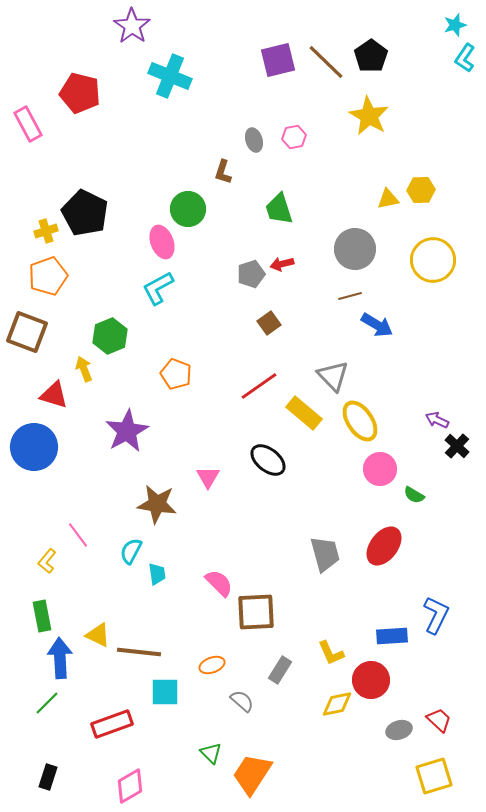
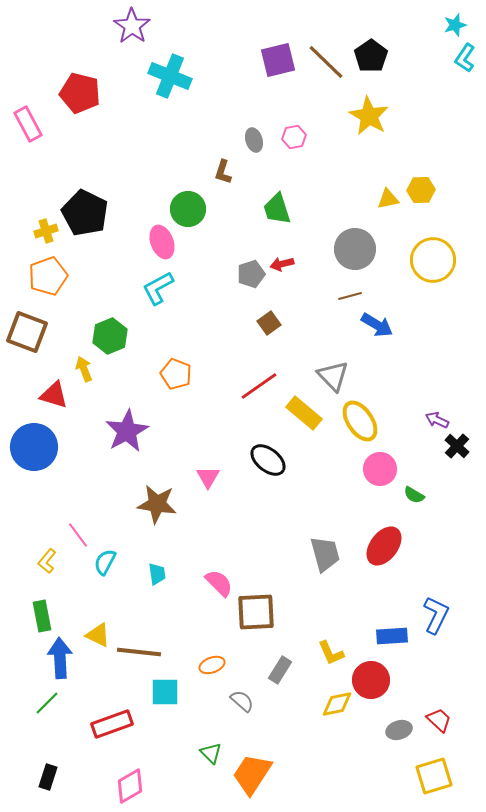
green trapezoid at (279, 209): moved 2 px left
cyan semicircle at (131, 551): moved 26 px left, 11 px down
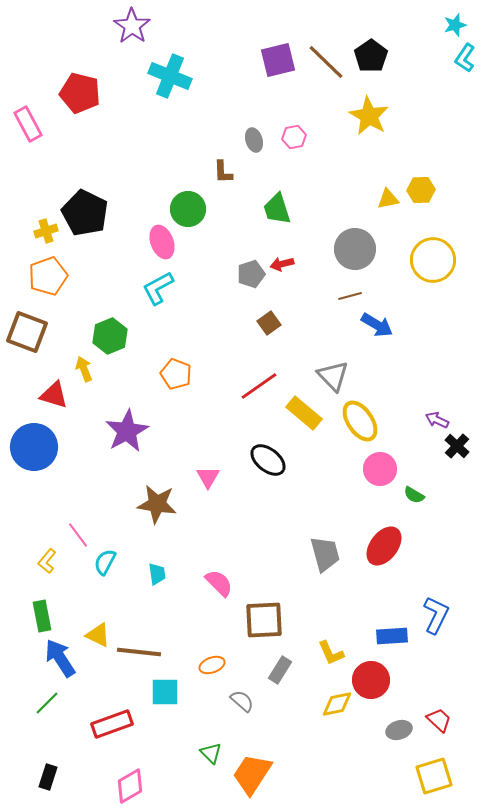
brown L-shape at (223, 172): rotated 20 degrees counterclockwise
brown square at (256, 612): moved 8 px right, 8 px down
blue arrow at (60, 658): rotated 30 degrees counterclockwise
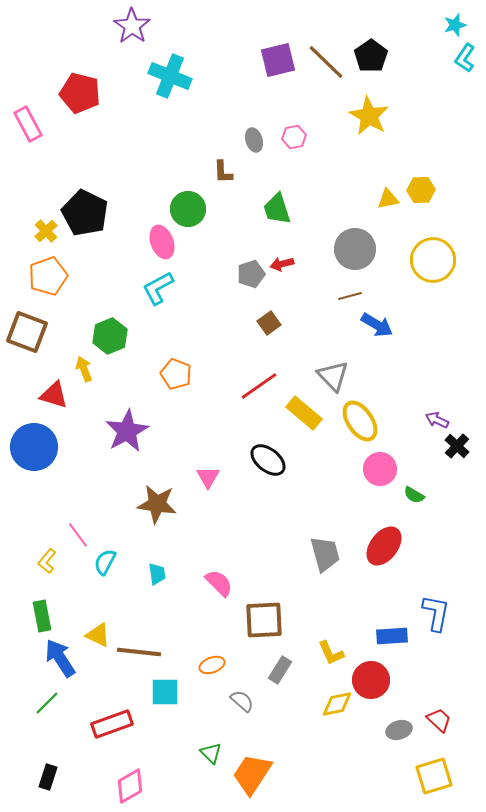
yellow cross at (46, 231): rotated 25 degrees counterclockwise
blue L-shape at (436, 615): moved 2 px up; rotated 15 degrees counterclockwise
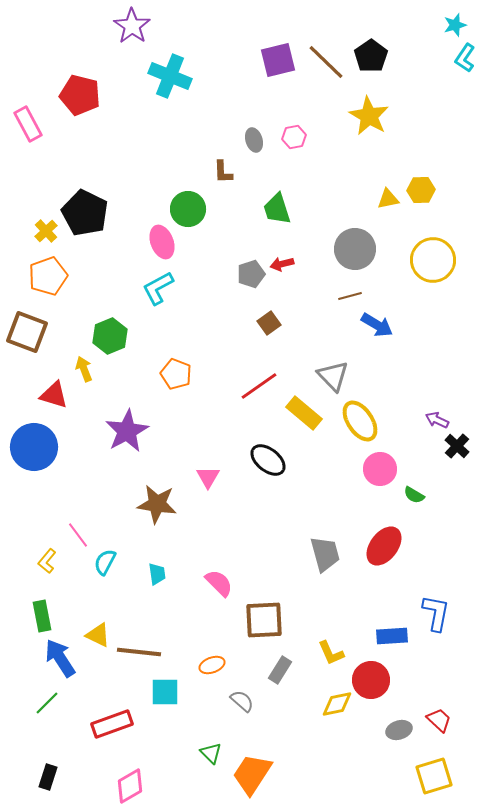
red pentagon at (80, 93): moved 2 px down
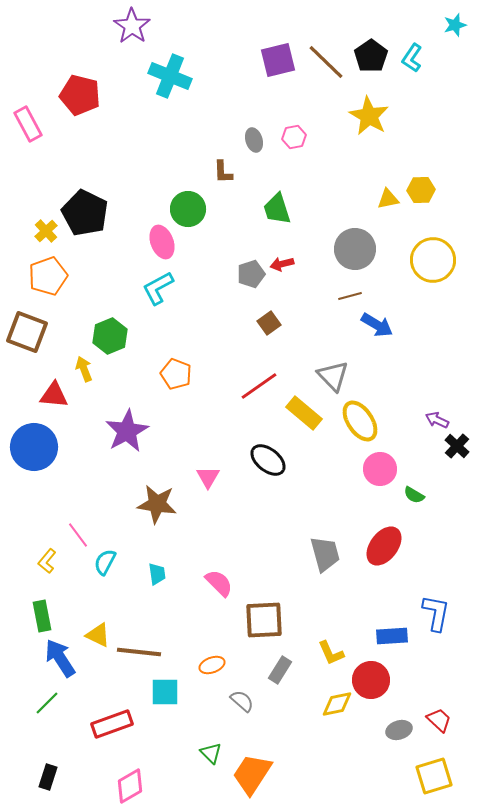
cyan L-shape at (465, 58): moved 53 px left
red triangle at (54, 395): rotated 12 degrees counterclockwise
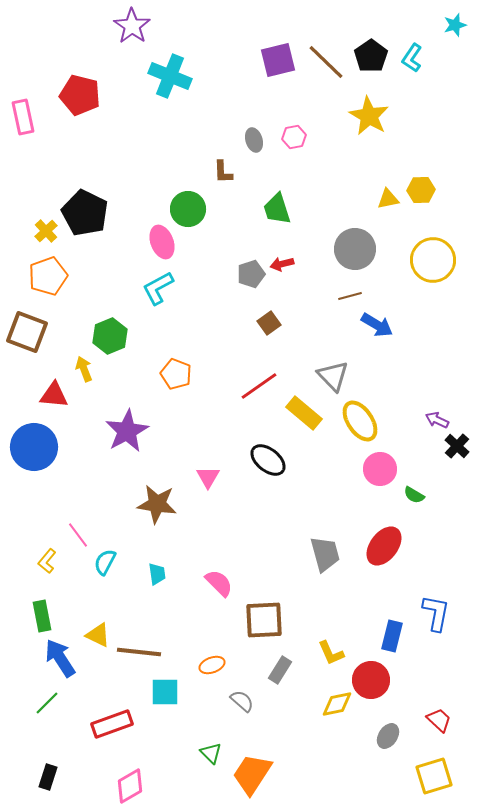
pink rectangle at (28, 124): moved 5 px left, 7 px up; rotated 16 degrees clockwise
blue rectangle at (392, 636): rotated 72 degrees counterclockwise
gray ellipse at (399, 730): moved 11 px left, 6 px down; rotated 40 degrees counterclockwise
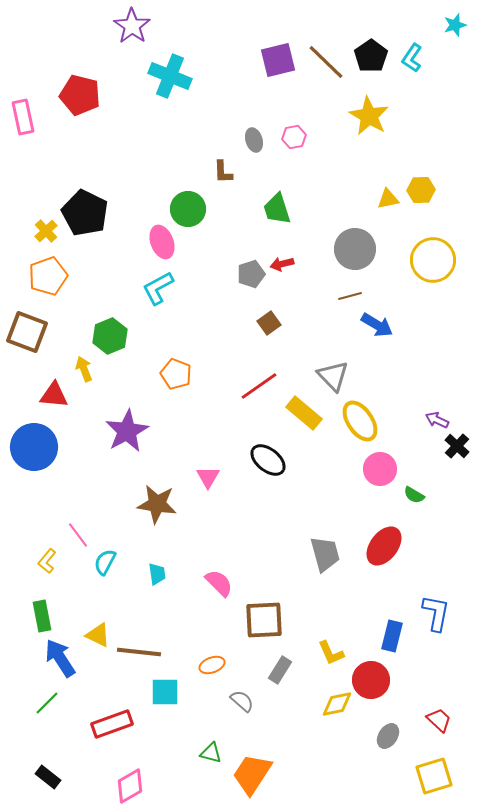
green triangle at (211, 753): rotated 30 degrees counterclockwise
black rectangle at (48, 777): rotated 70 degrees counterclockwise
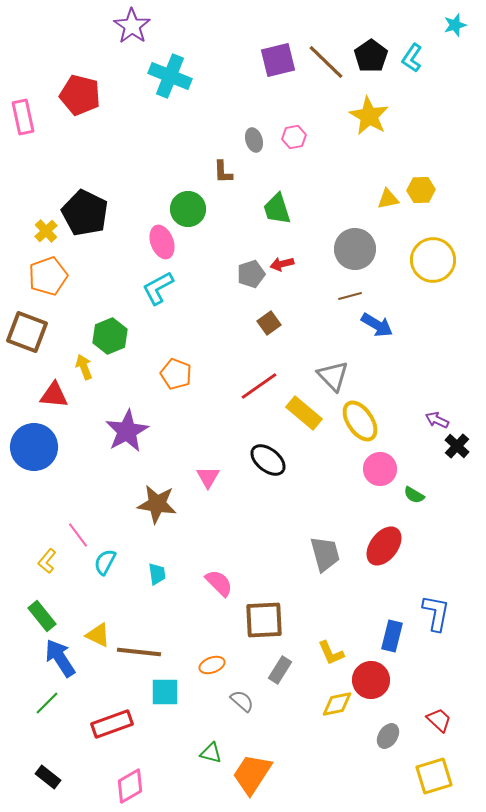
yellow arrow at (84, 369): moved 2 px up
green rectangle at (42, 616): rotated 28 degrees counterclockwise
